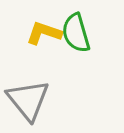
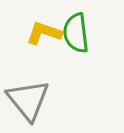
green semicircle: rotated 9 degrees clockwise
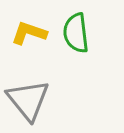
yellow L-shape: moved 15 px left
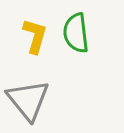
yellow L-shape: moved 6 px right, 3 px down; rotated 87 degrees clockwise
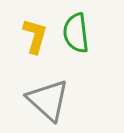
gray triangle: moved 20 px right; rotated 9 degrees counterclockwise
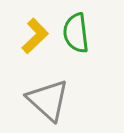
yellow L-shape: rotated 30 degrees clockwise
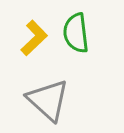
yellow L-shape: moved 1 px left, 2 px down
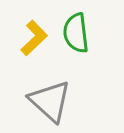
gray triangle: moved 2 px right, 1 px down
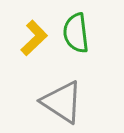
gray triangle: moved 12 px right, 1 px down; rotated 9 degrees counterclockwise
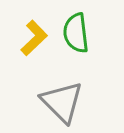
gray triangle: rotated 12 degrees clockwise
